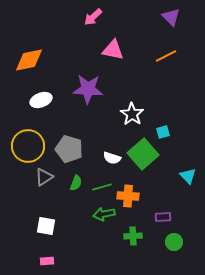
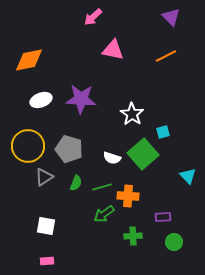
purple star: moved 7 px left, 10 px down
green arrow: rotated 25 degrees counterclockwise
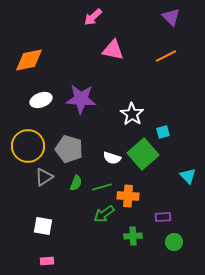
white square: moved 3 px left
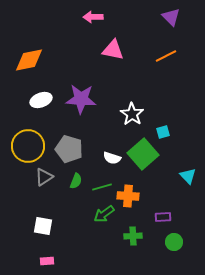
pink arrow: rotated 42 degrees clockwise
green semicircle: moved 2 px up
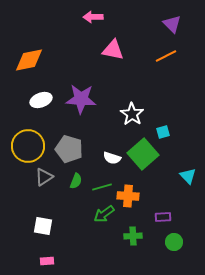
purple triangle: moved 1 px right, 7 px down
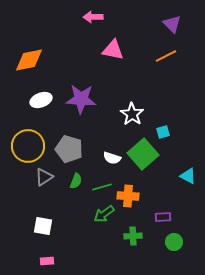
cyan triangle: rotated 18 degrees counterclockwise
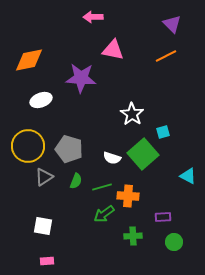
purple star: moved 21 px up
